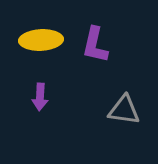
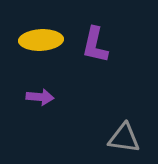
purple arrow: rotated 88 degrees counterclockwise
gray triangle: moved 28 px down
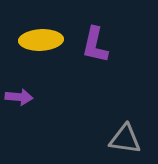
purple arrow: moved 21 px left
gray triangle: moved 1 px right, 1 px down
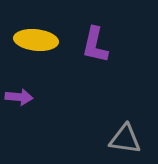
yellow ellipse: moved 5 px left; rotated 9 degrees clockwise
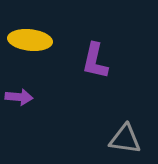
yellow ellipse: moved 6 px left
purple L-shape: moved 16 px down
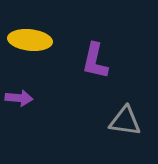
purple arrow: moved 1 px down
gray triangle: moved 18 px up
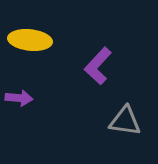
purple L-shape: moved 3 px right, 5 px down; rotated 30 degrees clockwise
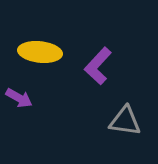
yellow ellipse: moved 10 px right, 12 px down
purple arrow: rotated 24 degrees clockwise
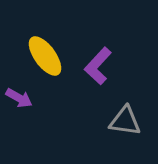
yellow ellipse: moved 5 px right, 4 px down; rotated 48 degrees clockwise
